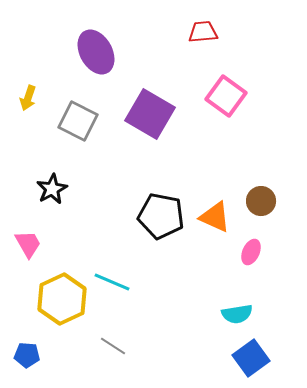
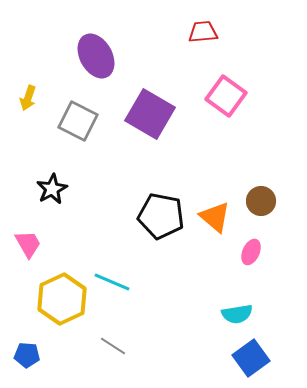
purple ellipse: moved 4 px down
orange triangle: rotated 16 degrees clockwise
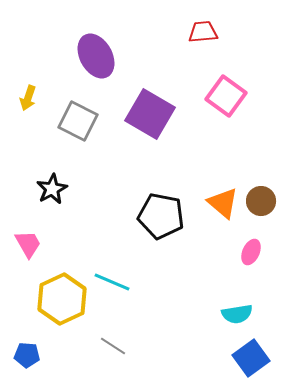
orange triangle: moved 8 px right, 14 px up
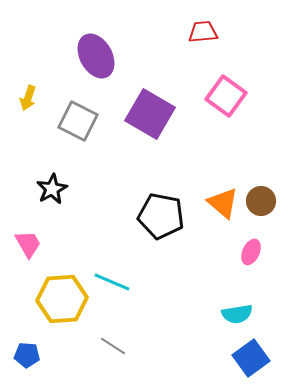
yellow hexagon: rotated 21 degrees clockwise
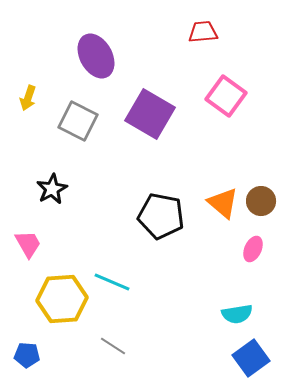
pink ellipse: moved 2 px right, 3 px up
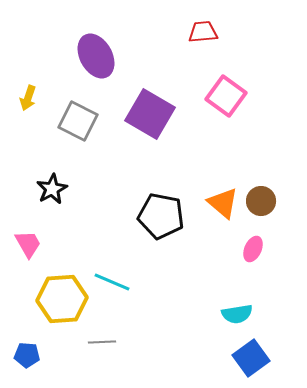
gray line: moved 11 px left, 4 px up; rotated 36 degrees counterclockwise
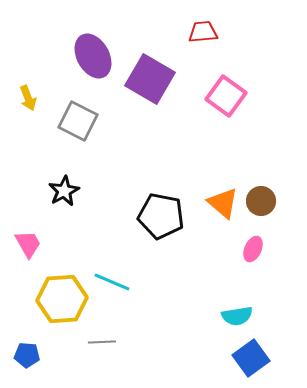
purple ellipse: moved 3 px left
yellow arrow: rotated 40 degrees counterclockwise
purple square: moved 35 px up
black star: moved 12 px right, 2 px down
cyan semicircle: moved 2 px down
